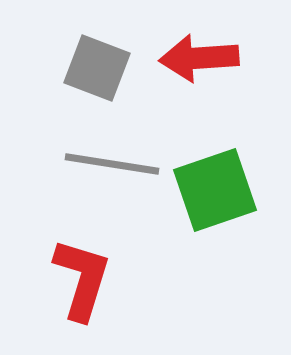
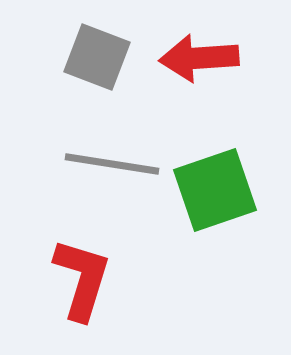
gray square: moved 11 px up
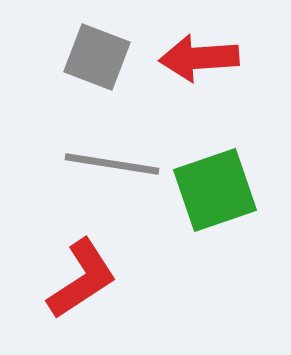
red L-shape: rotated 40 degrees clockwise
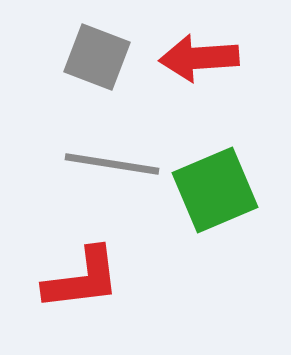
green square: rotated 4 degrees counterclockwise
red L-shape: rotated 26 degrees clockwise
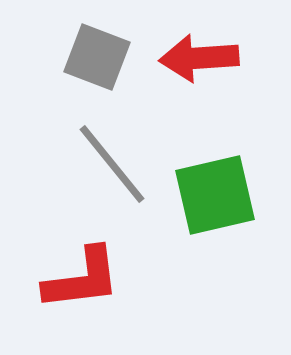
gray line: rotated 42 degrees clockwise
green square: moved 5 px down; rotated 10 degrees clockwise
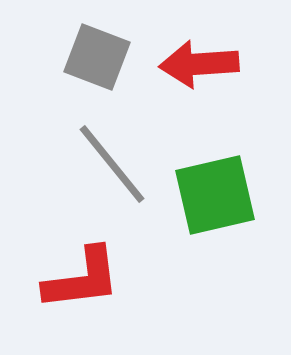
red arrow: moved 6 px down
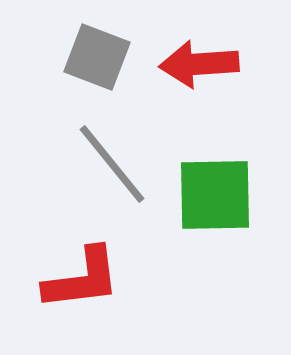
green square: rotated 12 degrees clockwise
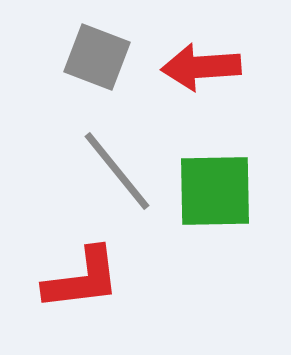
red arrow: moved 2 px right, 3 px down
gray line: moved 5 px right, 7 px down
green square: moved 4 px up
